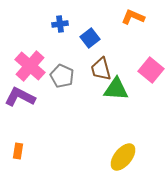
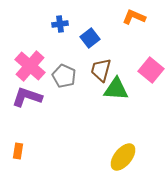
orange L-shape: moved 1 px right
brown trapezoid: moved 1 px down; rotated 30 degrees clockwise
gray pentagon: moved 2 px right
purple L-shape: moved 7 px right; rotated 8 degrees counterclockwise
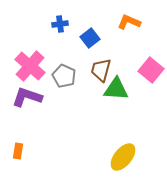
orange L-shape: moved 5 px left, 5 px down
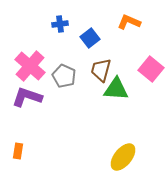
pink square: moved 1 px up
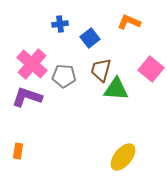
pink cross: moved 2 px right, 2 px up
gray pentagon: rotated 20 degrees counterclockwise
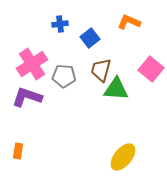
pink cross: rotated 16 degrees clockwise
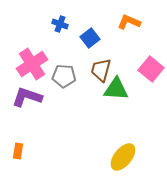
blue cross: rotated 28 degrees clockwise
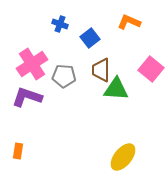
brown trapezoid: rotated 15 degrees counterclockwise
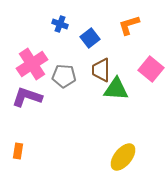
orange L-shape: moved 3 px down; rotated 40 degrees counterclockwise
